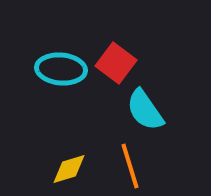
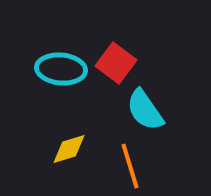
yellow diamond: moved 20 px up
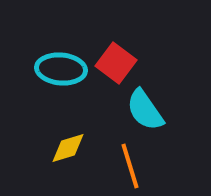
yellow diamond: moved 1 px left, 1 px up
